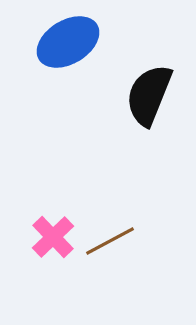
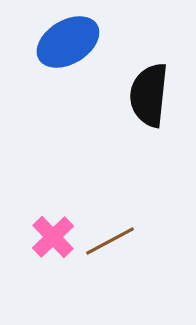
black semicircle: rotated 16 degrees counterclockwise
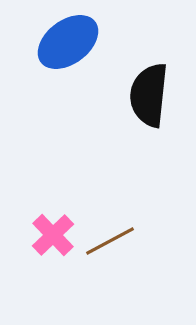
blue ellipse: rotated 6 degrees counterclockwise
pink cross: moved 2 px up
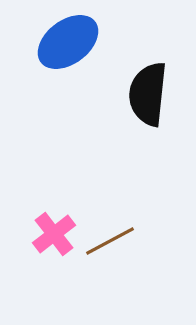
black semicircle: moved 1 px left, 1 px up
pink cross: moved 1 px right, 1 px up; rotated 6 degrees clockwise
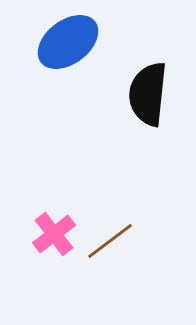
brown line: rotated 9 degrees counterclockwise
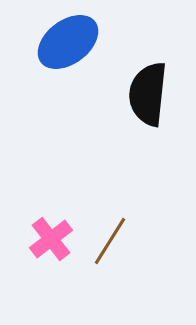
pink cross: moved 3 px left, 5 px down
brown line: rotated 21 degrees counterclockwise
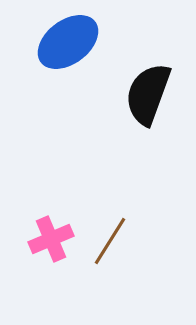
black semicircle: rotated 14 degrees clockwise
pink cross: rotated 15 degrees clockwise
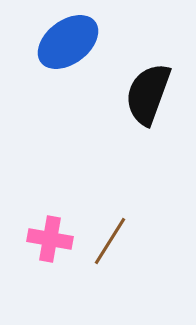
pink cross: moved 1 px left; rotated 33 degrees clockwise
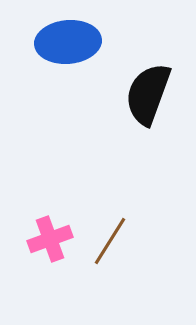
blue ellipse: rotated 32 degrees clockwise
pink cross: rotated 30 degrees counterclockwise
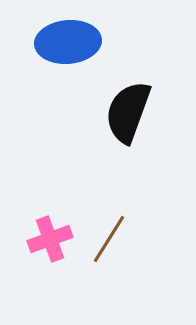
black semicircle: moved 20 px left, 18 px down
brown line: moved 1 px left, 2 px up
